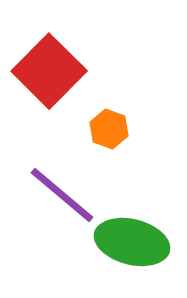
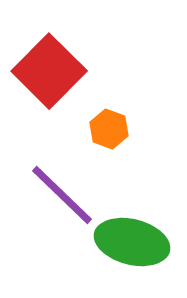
purple line: rotated 4 degrees clockwise
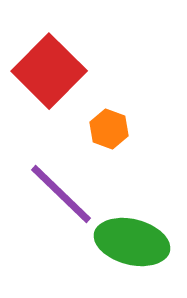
purple line: moved 1 px left, 1 px up
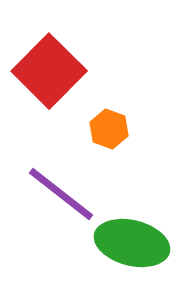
purple line: rotated 6 degrees counterclockwise
green ellipse: moved 1 px down
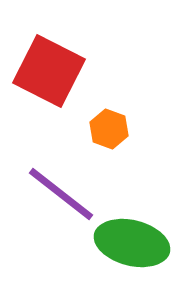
red square: rotated 18 degrees counterclockwise
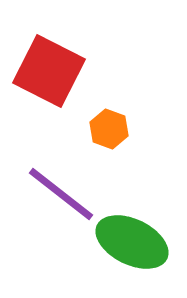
green ellipse: moved 1 px up; rotated 12 degrees clockwise
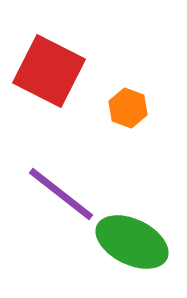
orange hexagon: moved 19 px right, 21 px up
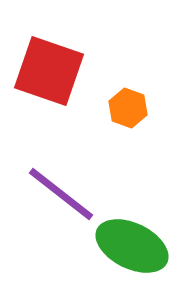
red square: rotated 8 degrees counterclockwise
green ellipse: moved 4 px down
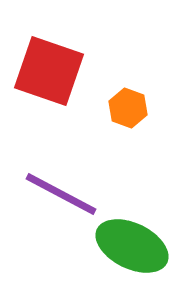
purple line: rotated 10 degrees counterclockwise
